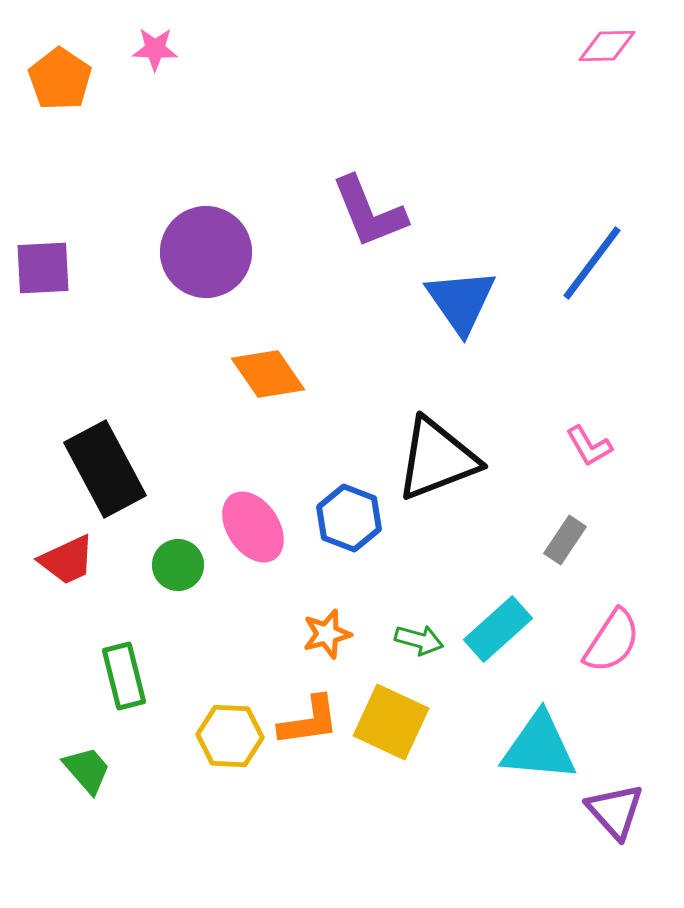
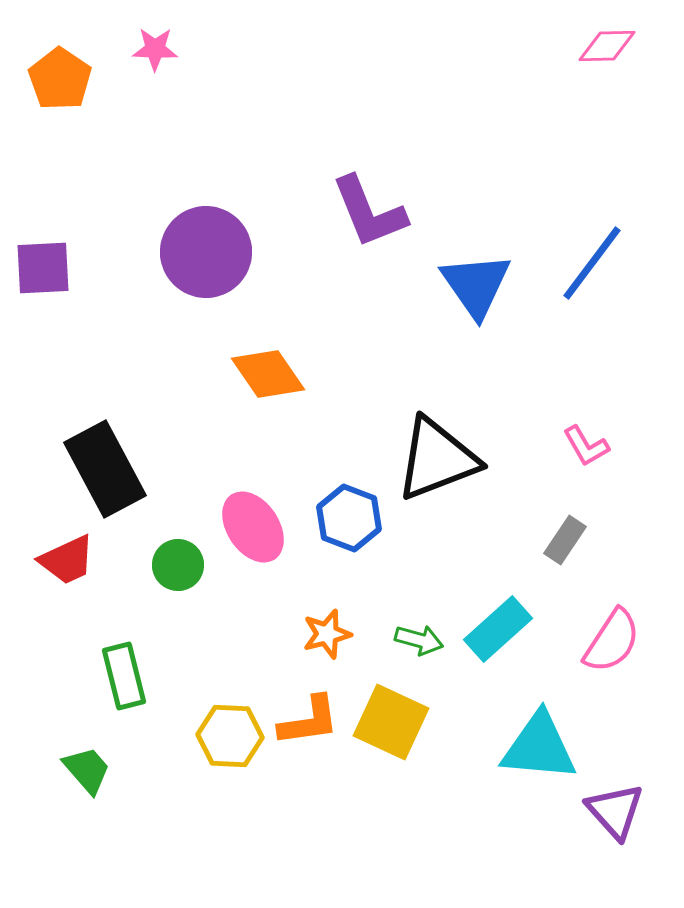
blue triangle: moved 15 px right, 16 px up
pink L-shape: moved 3 px left
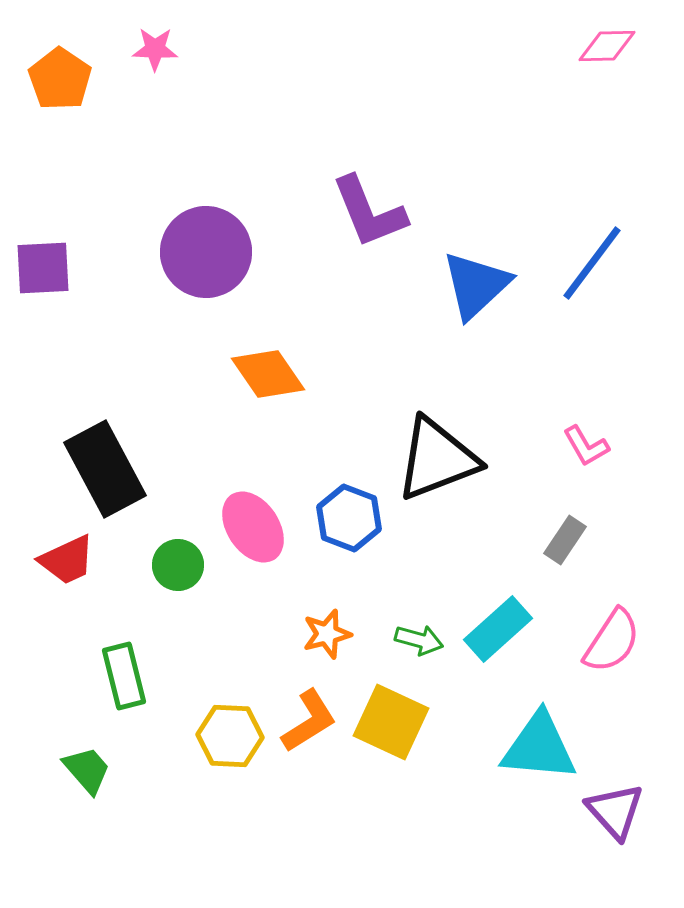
blue triangle: rotated 22 degrees clockwise
orange L-shape: rotated 24 degrees counterclockwise
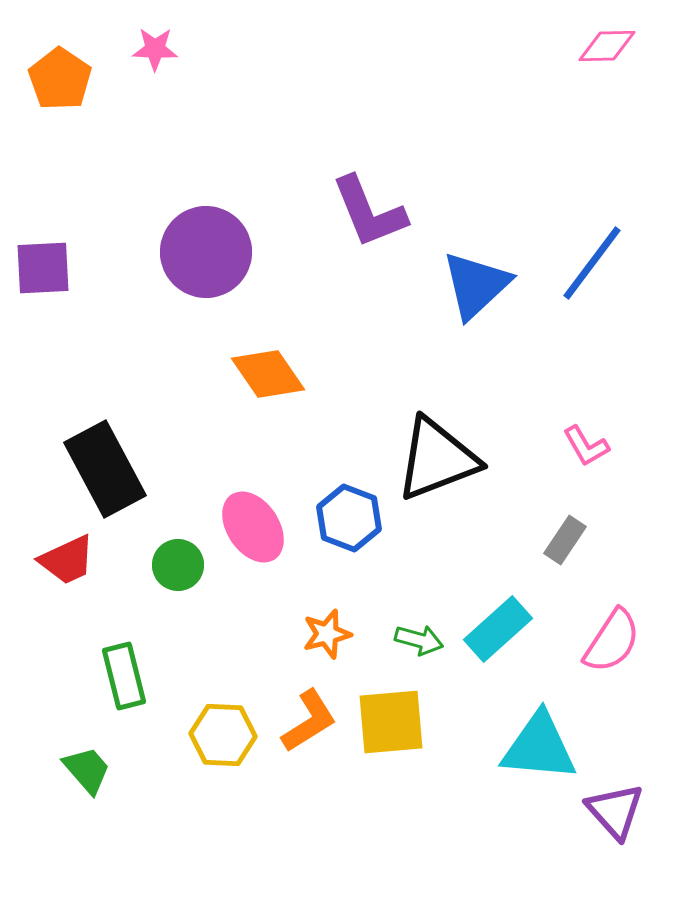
yellow square: rotated 30 degrees counterclockwise
yellow hexagon: moved 7 px left, 1 px up
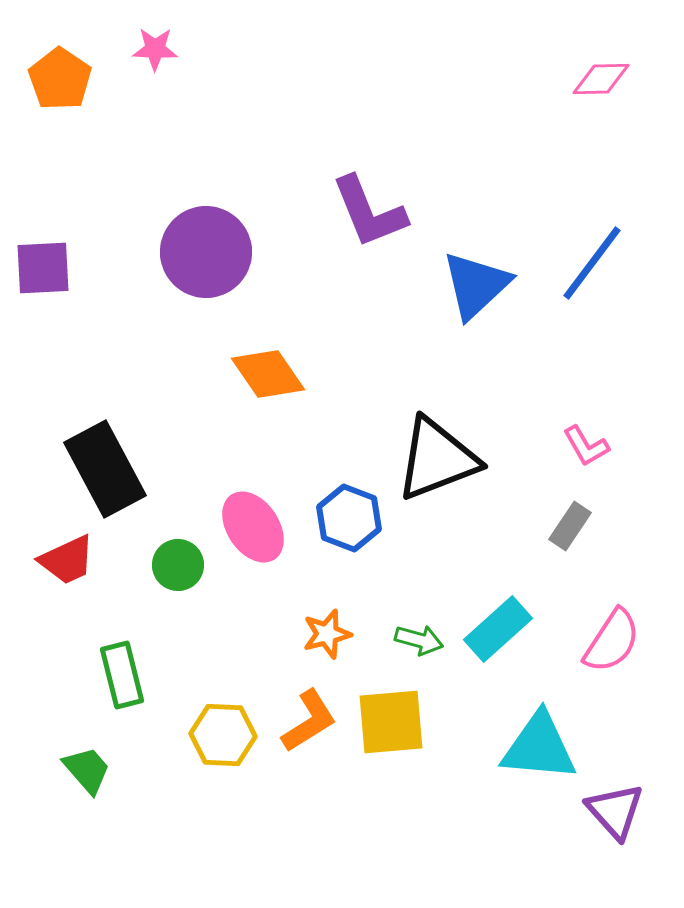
pink diamond: moved 6 px left, 33 px down
gray rectangle: moved 5 px right, 14 px up
green rectangle: moved 2 px left, 1 px up
